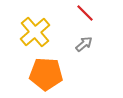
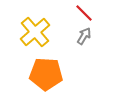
red line: moved 1 px left
gray arrow: moved 8 px up; rotated 18 degrees counterclockwise
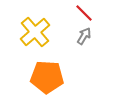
orange pentagon: moved 1 px right, 3 px down
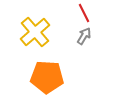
red line: rotated 18 degrees clockwise
